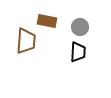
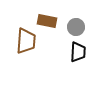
gray circle: moved 4 px left
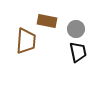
gray circle: moved 2 px down
black trapezoid: rotated 15 degrees counterclockwise
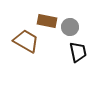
gray circle: moved 6 px left, 2 px up
brown trapezoid: rotated 64 degrees counterclockwise
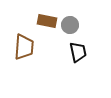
gray circle: moved 2 px up
brown trapezoid: moved 2 px left, 6 px down; rotated 64 degrees clockwise
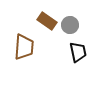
brown rectangle: rotated 24 degrees clockwise
